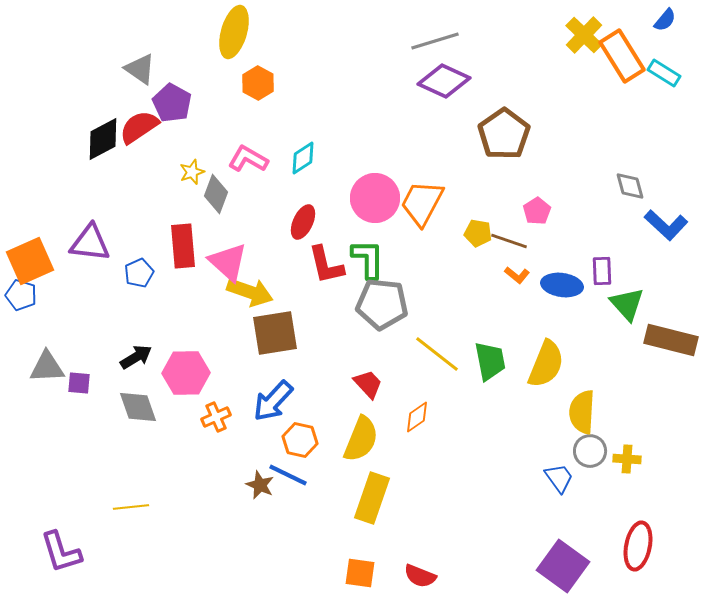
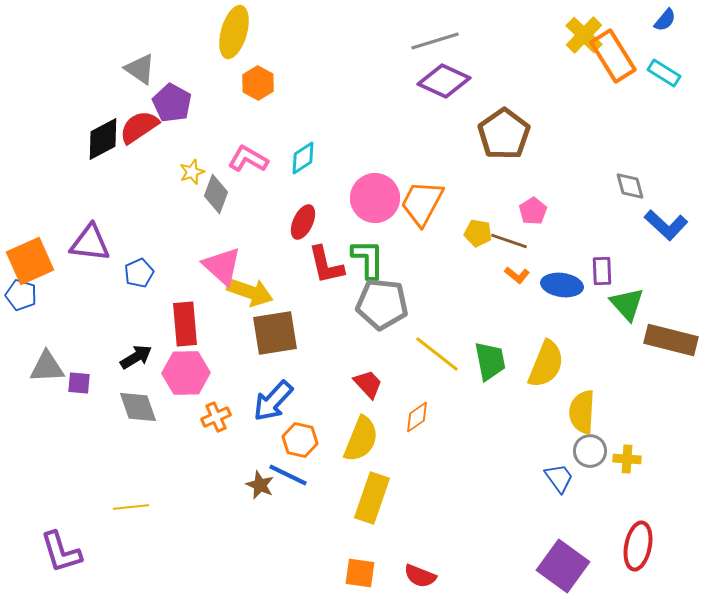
orange rectangle at (622, 56): moved 9 px left
pink pentagon at (537, 211): moved 4 px left
red rectangle at (183, 246): moved 2 px right, 78 px down
pink triangle at (228, 262): moved 6 px left, 4 px down
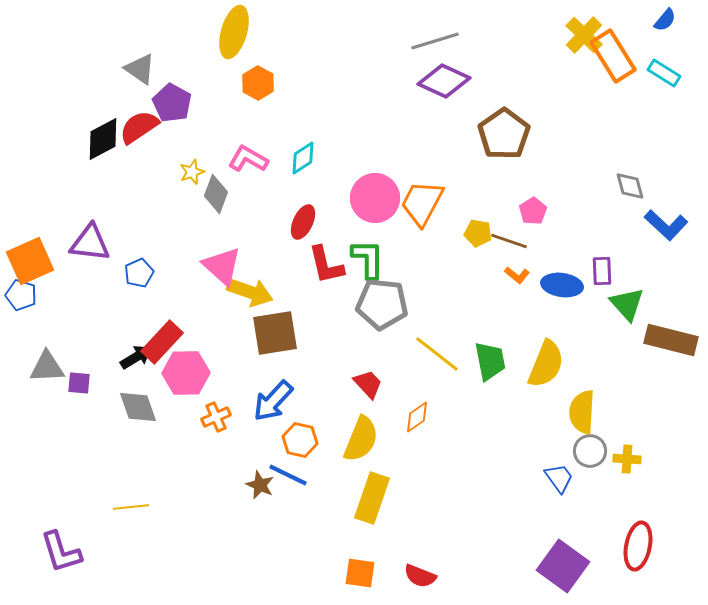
red rectangle at (185, 324): moved 23 px left, 18 px down; rotated 48 degrees clockwise
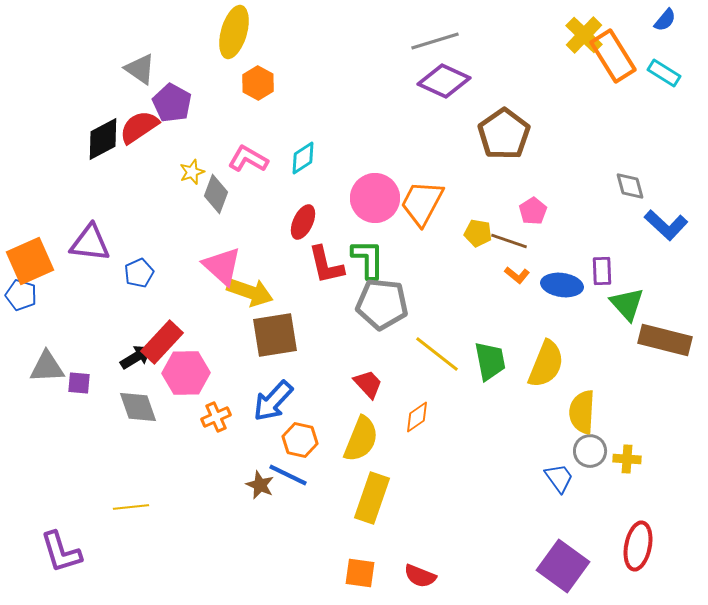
brown square at (275, 333): moved 2 px down
brown rectangle at (671, 340): moved 6 px left
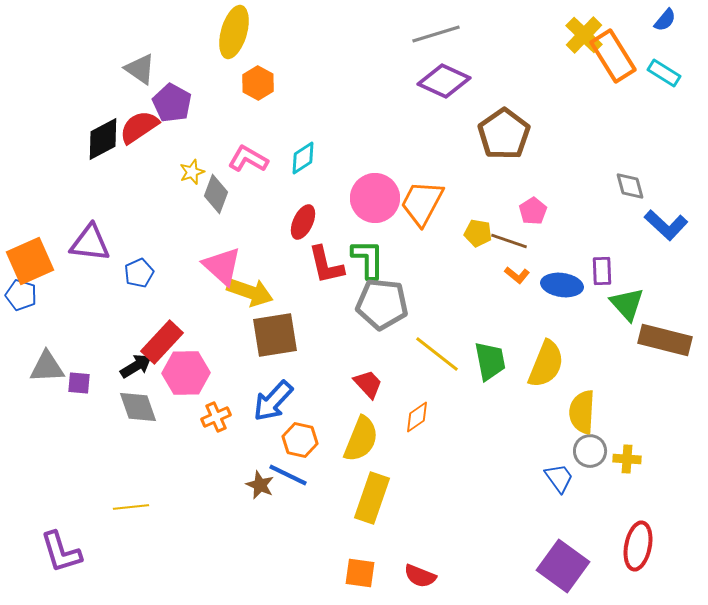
gray line at (435, 41): moved 1 px right, 7 px up
black arrow at (136, 357): moved 9 px down
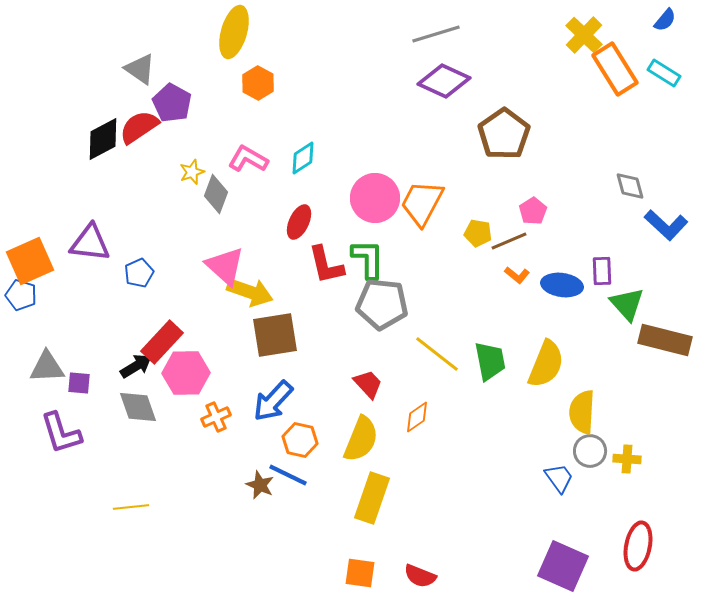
orange rectangle at (613, 56): moved 2 px right, 13 px down
red ellipse at (303, 222): moved 4 px left
brown line at (509, 241): rotated 42 degrees counterclockwise
pink triangle at (222, 266): moved 3 px right
purple L-shape at (61, 552): moved 119 px up
purple square at (563, 566): rotated 12 degrees counterclockwise
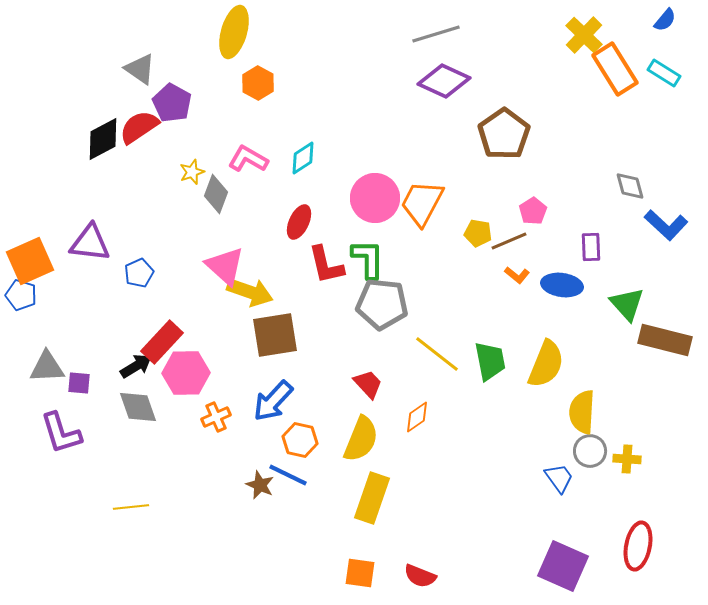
purple rectangle at (602, 271): moved 11 px left, 24 px up
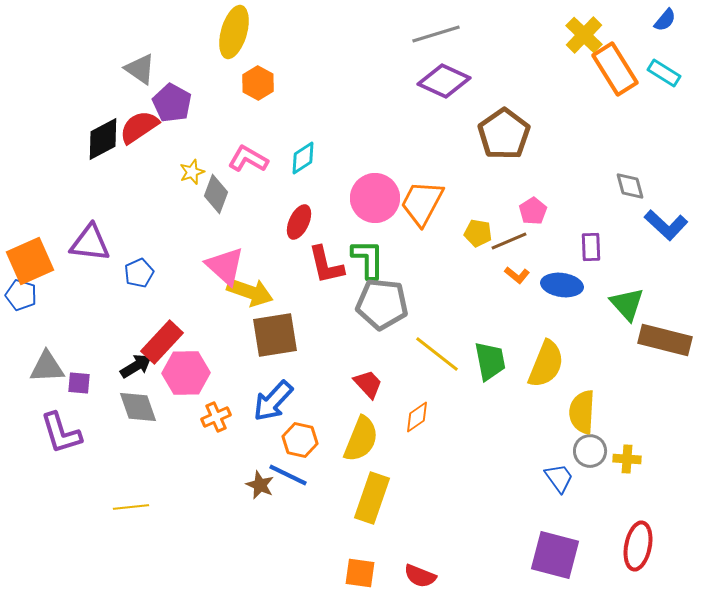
purple square at (563, 566): moved 8 px left, 11 px up; rotated 9 degrees counterclockwise
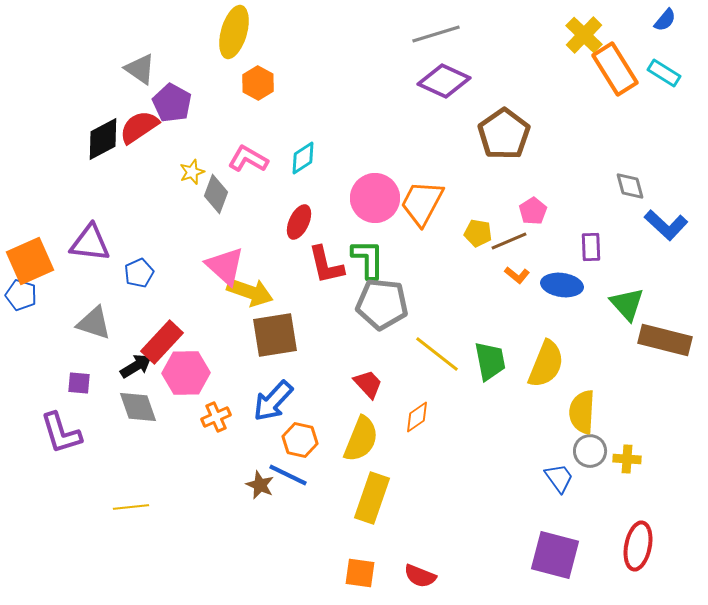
gray triangle at (47, 367): moved 47 px right, 44 px up; rotated 21 degrees clockwise
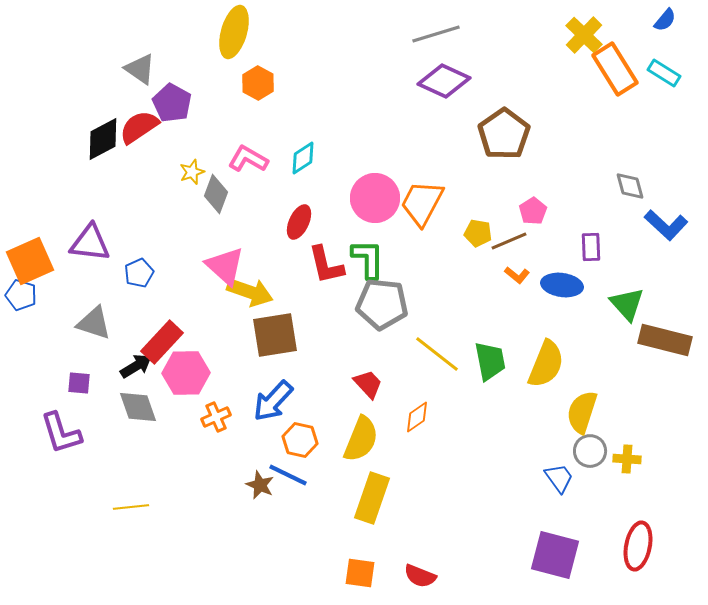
yellow semicircle at (582, 412): rotated 15 degrees clockwise
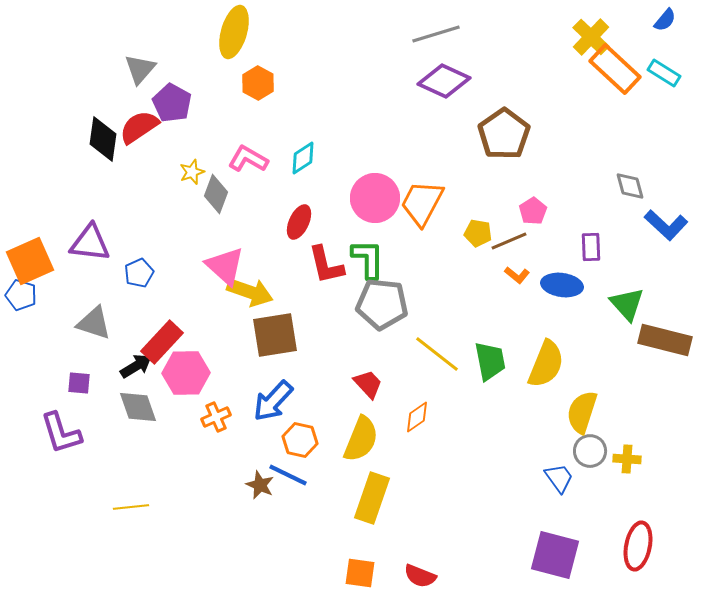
yellow cross at (584, 35): moved 7 px right, 2 px down
gray triangle at (140, 69): rotated 36 degrees clockwise
orange rectangle at (615, 69): rotated 15 degrees counterclockwise
black diamond at (103, 139): rotated 54 degrees counterclockwise
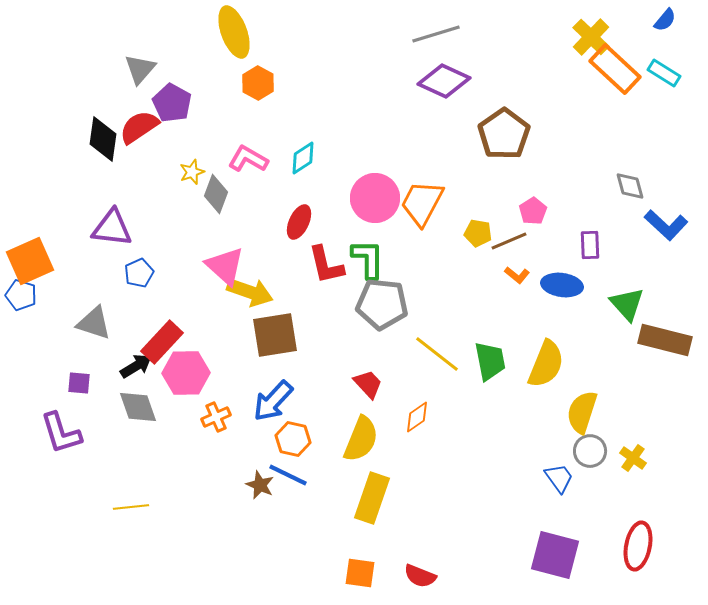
yellow ellipse at (234, 32): rotated 36 degrees counterclockwise
purple triangle at (90, 243): moved 22 px right, 15 px up
purple rectangle at (591, 247): moved 1 px left, 2 px up
orange hexagon at (300, 440): moved 7 px left, 1 px up
yellow cross at (627, 459): moved 6 px right, 1 px up; rotated 32 degrees clockwise
